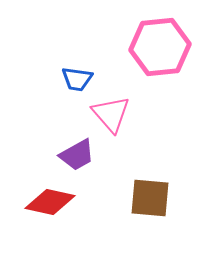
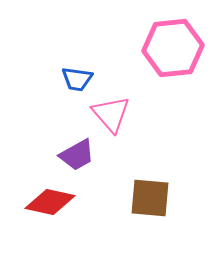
pink hexagon: moved 13 px right, 1 px down
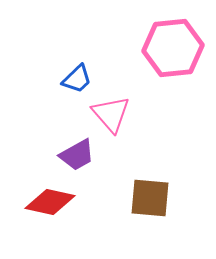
blue trapezoid: rotated 52 degrees counterclockwise
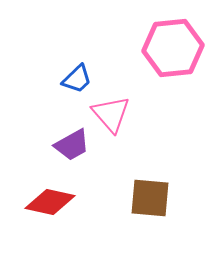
purple trapezoid: moved 5 px left, 10 px up
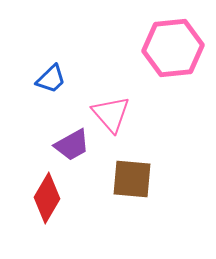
blue trapezoid: moved 26 px left
brown square: moved 18 px left, 19 px up
red diamond: moved 3 px left, 4 px up; rotated 72 degrees counterclockwise
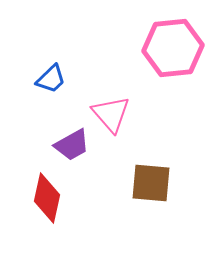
brown square: moved 19 px right, 4 px down
red diamond: rotated 18 degrees counterclockwise
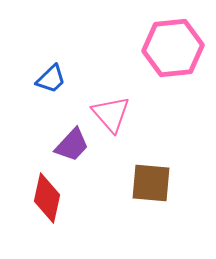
purple trapezoid: rotated 18 degrees counterclockwise
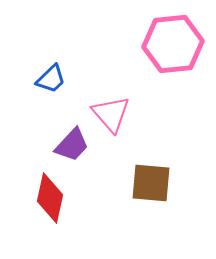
pink hexagon: moved 4 px up
red diamond: moved 3 px right
